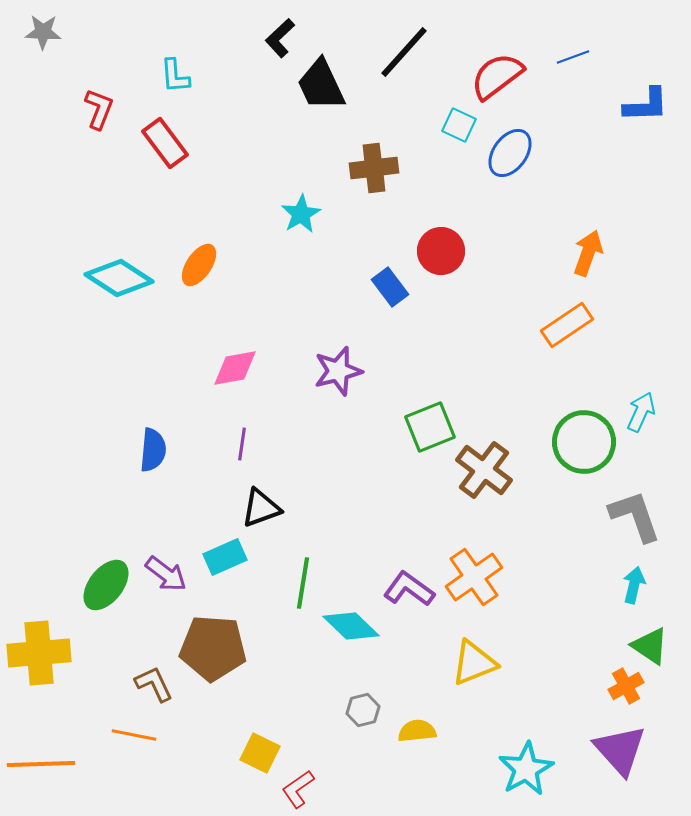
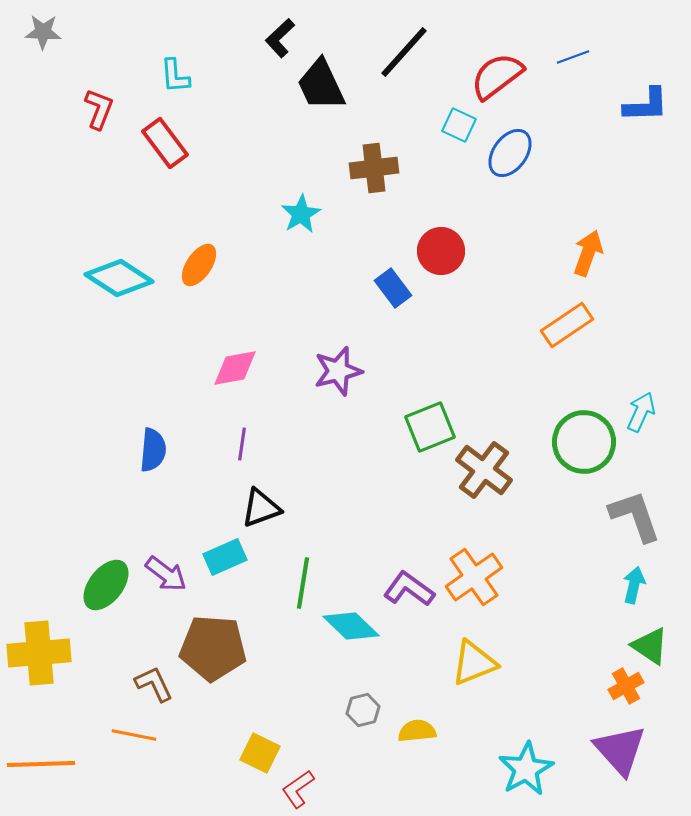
blue rectangle at (390, 287): moved 3 px right, 1 px down
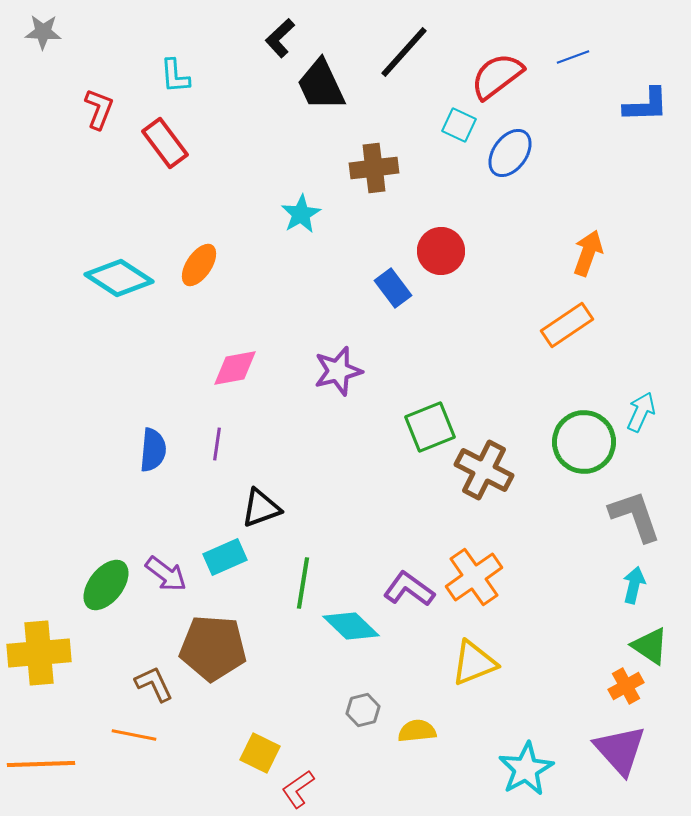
purple line at (242, 444): moved 25 px left
brown cross at (484, 470): rotated 10 degrees counterclockwise
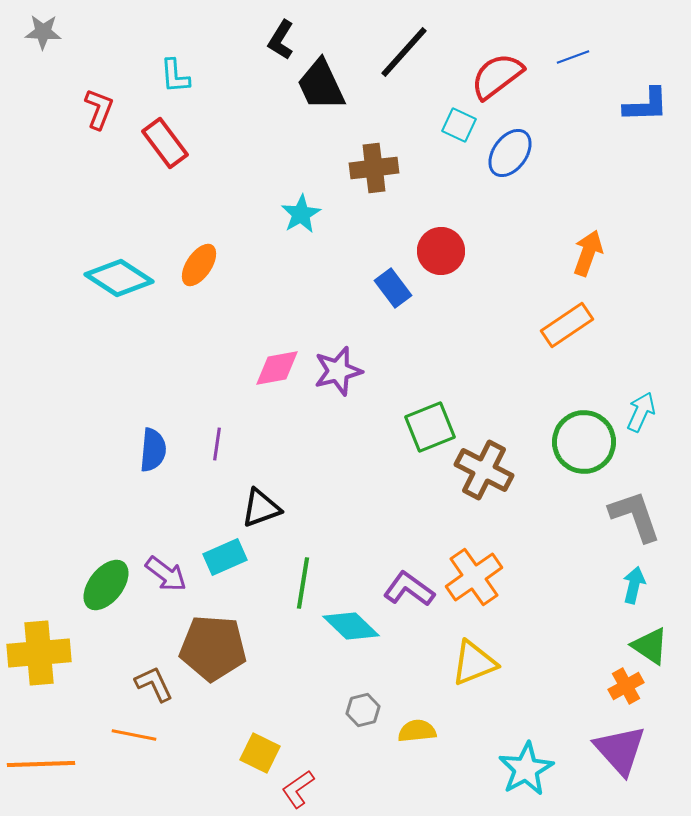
black L-shape at (280, 38): moved 1 px right, 2 px down; rotated 15 degrees counterclockwise
pink diamond at (235, 368): moved 42 px right
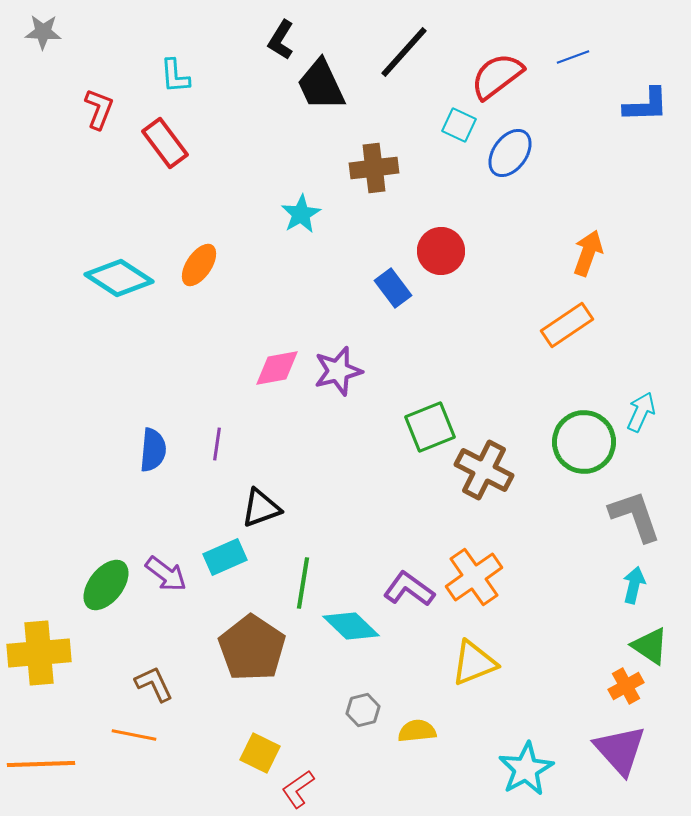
brown pentagon at (213, 648): moved 39 px right; rotated 30 degrees clockwise
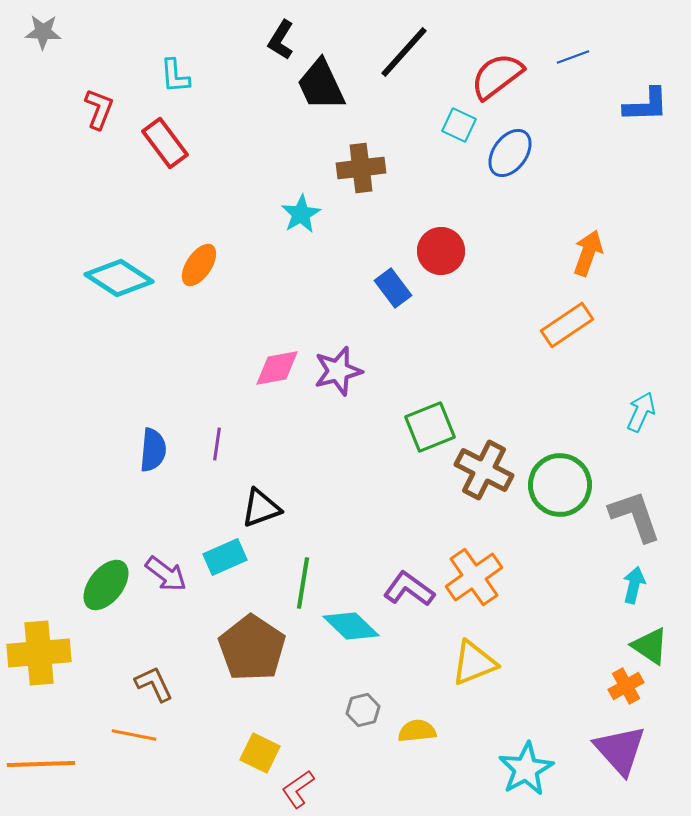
brown cross at (374, 168): moved 13 px left
green circle at (584, 442): moved 24 px left, 43 px down
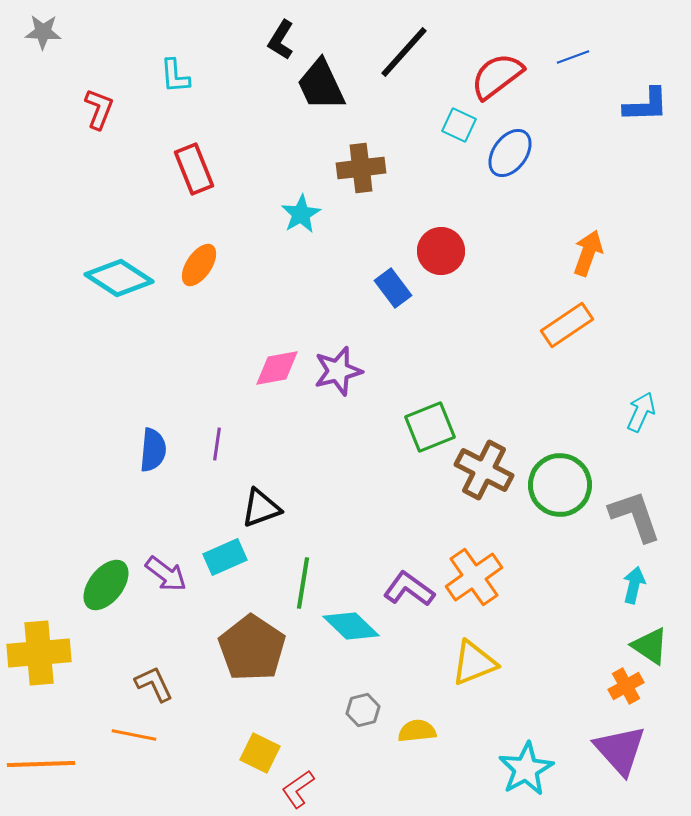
red rectangle at (165, 143): moved 29 px right, 26 px down; rotated 15 degrees clockwise
